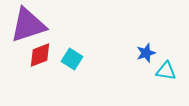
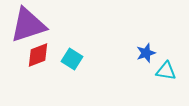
red diamond: moved 2 px left
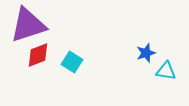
cyan square: moved 3 px down
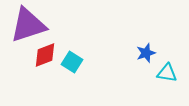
red diamond: moved 7 px right
cyan triangle: moved 1 px right, 2 px down
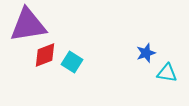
purple triangle: rotated 9 degrees clockwise
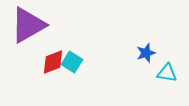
purple triangle: rotated 21 degrees counterclockwise
red diamond: moved 8 px right, 7 px down
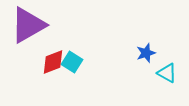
cyan triangle: rotated 20 degrees clockwise
